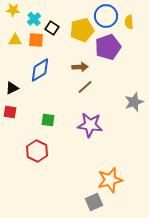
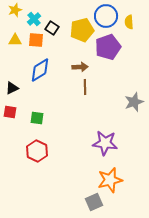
yellow star: moved 2 px right; rotated 24 degrees counterclockwise
brown line: rotated 49 degrees counterclockwise
green square: moved 11 px left, 2 px up
purple star: moved 15 px right, 18 px down
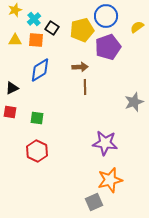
yellow semicircle: moved 8 px right, 5 px down; rotated 56 degrees clockwise
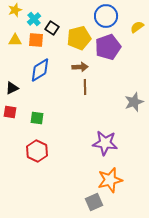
yellow pentagon: moved 3 px left, 8 px down
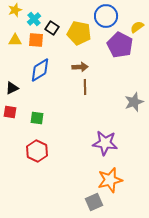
yellow pentagon: moved 5 px up; rotated 25 degrees clockwise
purple pentagon: moved 12 px right, 2 px up; rotated 25 degrees counterclockwise
